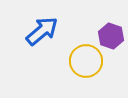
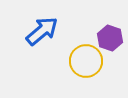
purple hexagon: moved 1 px left, 2 px down
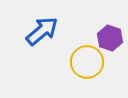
yellow circle: moved 1 px right, 1 px down
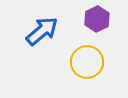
purple hexagon: moved 13 px left, 19 px up; rotated 15 degrees clockwise
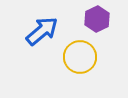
yellow circle: moved 7 px left, 5 px up
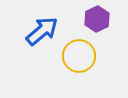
yellow circle: moved 1 px left, 1 px up
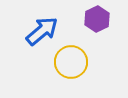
yellow circle: moved 8 px left, 6 px down
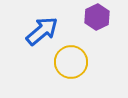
purple hexagon: moved 2 px up
